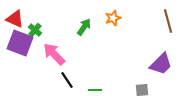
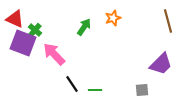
purple square: moved 3 px right
black line: moved 5 px right, 4 px down
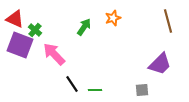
purple square: moved 3 px left, 2 px down
purple trapezoid: moved 1 px left
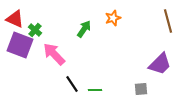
green arrow: moved 2 px down
gray square: moved 1 px left, 1 px up
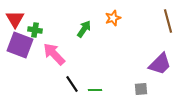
red triangle: rotated 36 degrees clockwise
green cross: rotated 32 degrees counterclockwise
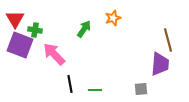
brown line: moved 19 px down
purple trapezoid: rotated 40 degrees counterclockwise
black line: moved 2 px left; rotated 24 degrees clockwise
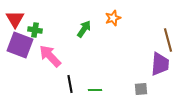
pink arrow: moved 4 px left, 2 px down
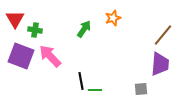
brown line: moved 5 px left, 5 px up; rotated 55 degrees clockwise
purple square: moved 1 px right, 11 px down
black line: moved 11 px right, 3 px up
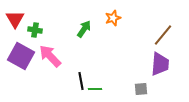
purple square: rotated 8 degrees clockwise
green line: moved 1 px up
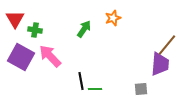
brown line: moved 4 px right, 10 px down
purple square: moved 1 px down
